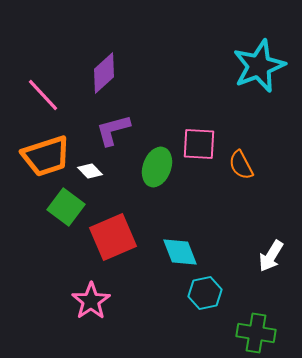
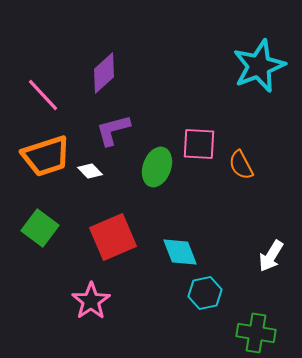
green square: moved 26 px left, 21 px down
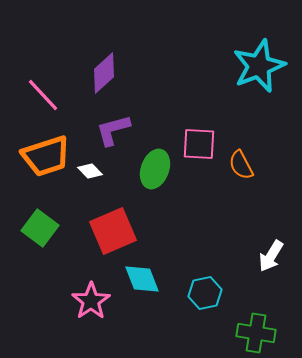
green ellipse: moved 2 px left, 2 px down
red square: moved 6 px up
cyan diamond: moved 38 px left, 27 px down
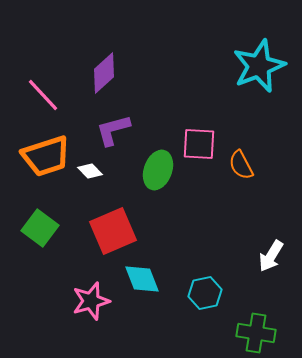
green ellipse: moved 3 px right, 1 px down
pink star: rotated 18 degrees clockwise
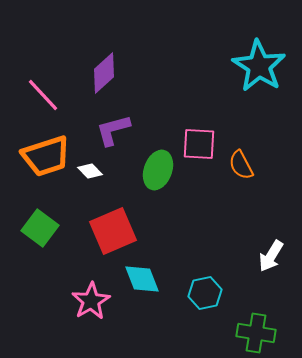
cyan star: rotated 18 degrees counterclockwise
pink star: rotated 15 degrees counterclockwise
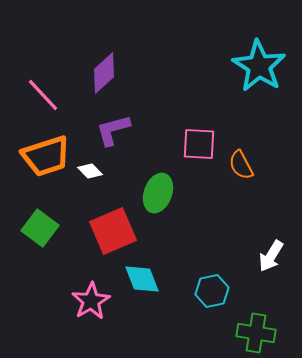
green ellipse: moved 23 px down
cyan hexagon: moved 7 px right, 2 px up
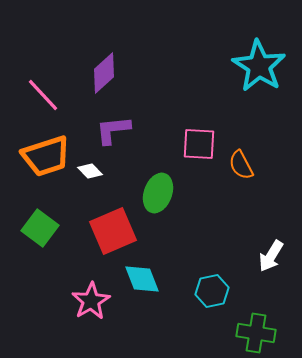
purple L-shape: rotated 9 degrees clockwise
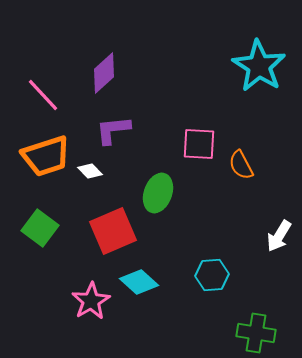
white arrow: moved 8 px right, 20 px up
cyan diamond: moved 3 px left, 3 px down; rotated 27 degrees counterclockwise
cyan hexagon: moved 16 px up; rotated 8 degrees clockwise
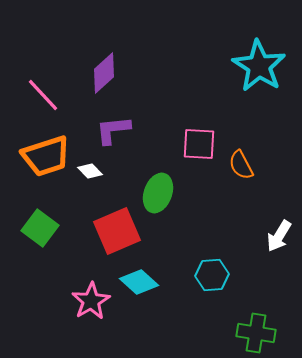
red square: moved 4 px right
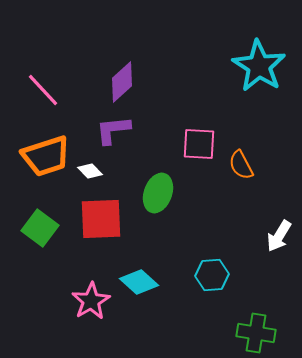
purple diamond: moved 18 px right, 9 px down
pink line: moved 5 px up
red square: moved 16 px left, 12 px up; rotated 21 degrees clockwise
